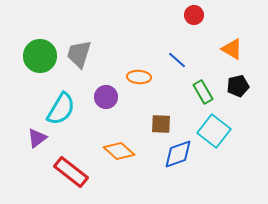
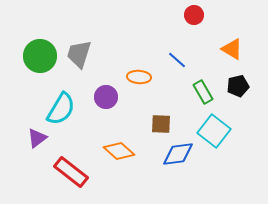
blue diamond: rotated 12 degrees clockwise
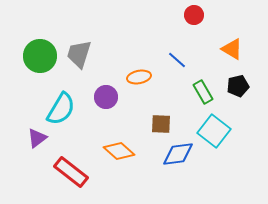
orange ellipse: rotated 15 degrees counterclockwise
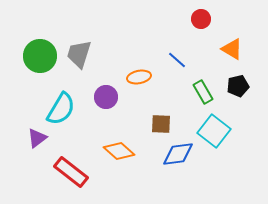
red circle: moved 7 px right, 4 px down
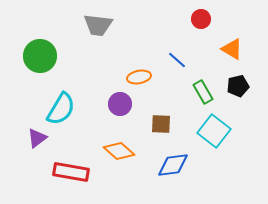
gray trapezoid: moved 19 px right, 29 px up; rotated 100 degrees counterclockwise
purple circle: moved 14 px right, 7 px down
blue diamond: moved 5 px left, 11 px down
red rectangle: rotated 28 degrees counterclockwise
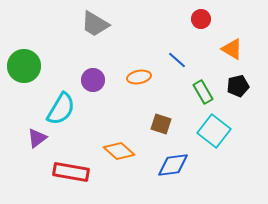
gray trapezoid: moved 3 px left, 1 px up; rotated 24 degrees clockwise
green circle: moved 16 px left, 10 px down
purple circle: moved 27 px left, 24 px up
brown square: rotated 15 degrees clockwise
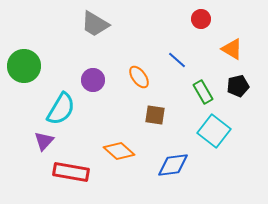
orange ellipse: rotated 65 degrees clockwise
brown square: moved 6 px left, 9 px up; rotated 10 degrees counterclockwise
purple triangle: moved 7 px right, 3 px down; rotated 10 degrees counterclockwise
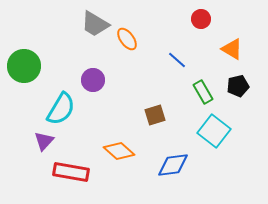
orange ellipse: moved 12 px left, 38 px up
brown square: rotated 25 degrees counterclockwise
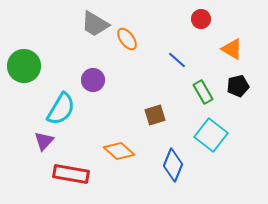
cyan square: moved 3 px left, 4 px down
blue diamond: rotated 60 degrees counterclockwise
red rectangle: moved 2 px down
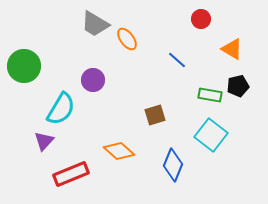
green rectangle: moved 7 px right, 3 px down; rotated 50 degrees counterclockwise
red rectangle: rotated 32 degrees counterclockwise
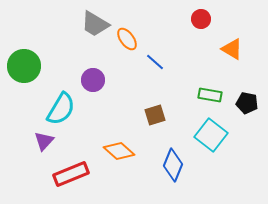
blue line: moved 22 px left, 2 px down
black pentagon: moved 9 px right, 17 px down; rotated 25 degrees clockwise
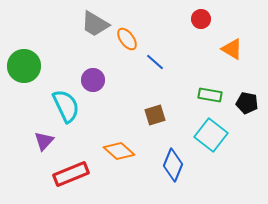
cyan semicircle: moved 5 px right, 3 px up; rotated 56 degrees counterclockwise
